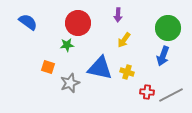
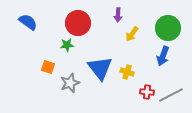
yellow arrow: moved 8 px right, 6 px up
blue triangle: rotated 40 degrees clockwise
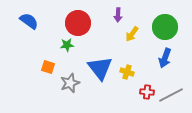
blue semicircle: moved 1 px right, 1 px up
green circle: moved 3 px left, 1 px up
blue arrow: moved 2 px right, 2 px down
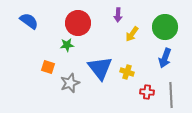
gray line: rotated 65 degrees counterclockwise
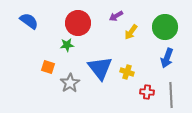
purple arrow: moved 2 px left, 1 px down; rotated 56 degrees clockwise
yellow arrow: moved 1 px left, 2 px up
blue arrow: moved 2 px right
gray star: rotated 12 degrees counterclockwise
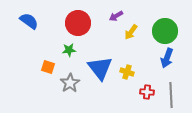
green circle: moved 4 px down
green star: moved 2 px right, 5 px down
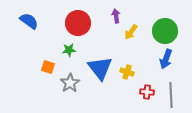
purple arrow: rotated 112 degrees clockwise
blue arrow: moved 1 px left, 1 px down
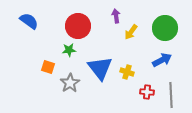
red circle: moved 3 px down
green circle: moved 3 px up
blue arrow: moved 4 px left, 1 px down; rotated 138 degrees counterclockwise
